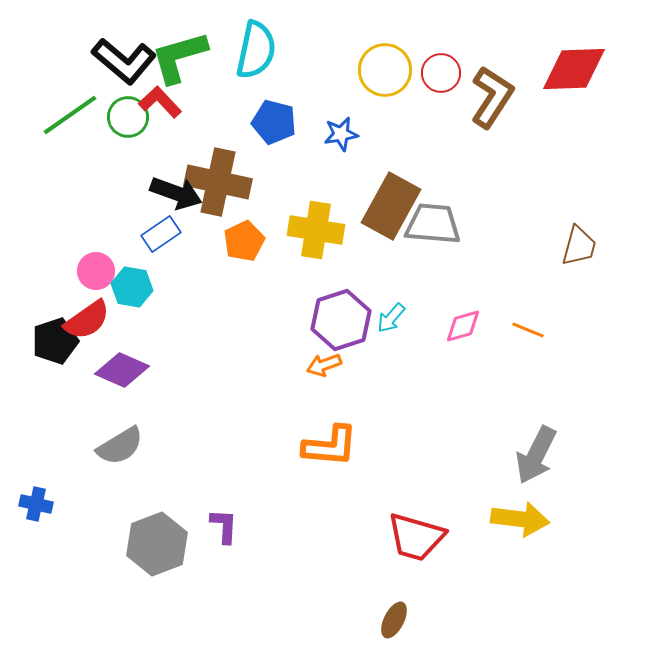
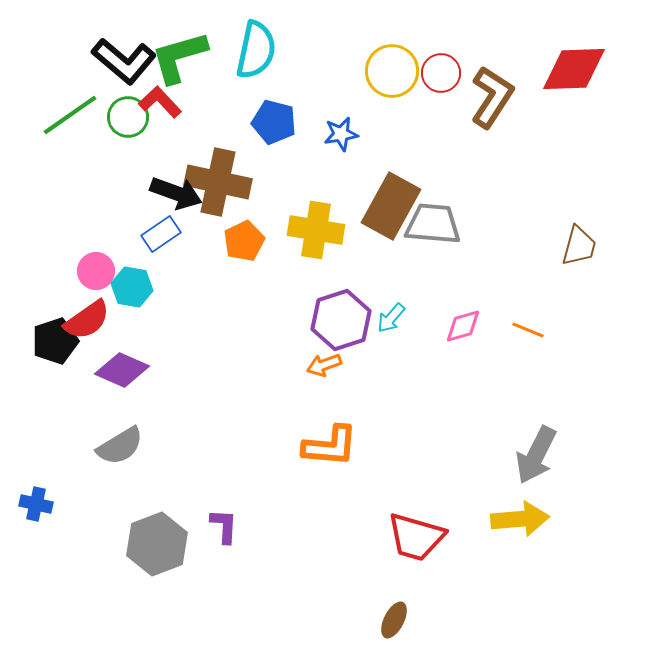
yellow circle: moved 7 px right, 1 px down
yellow arrow: rotated 12 degrees counterclockwise
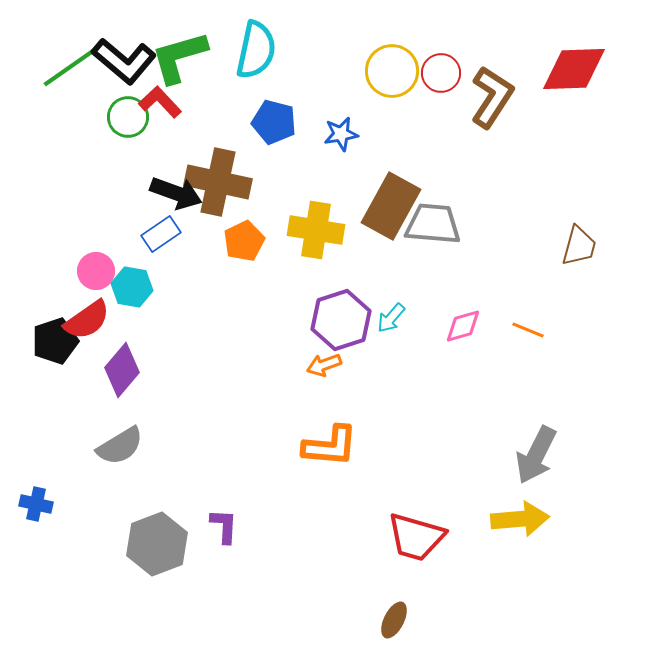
green line: moved 48 px up
purple diamond: rotated 74 degrees counterclockwise
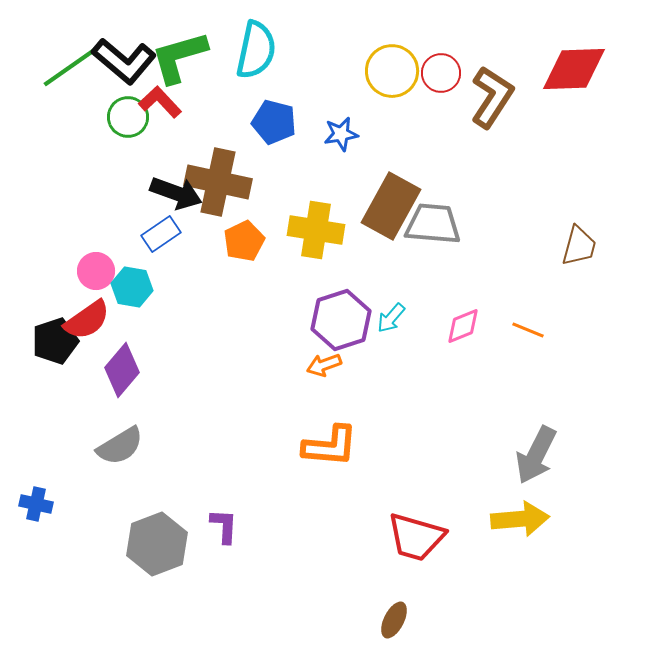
pink diamond: rotated 6 degrees counterclockwise
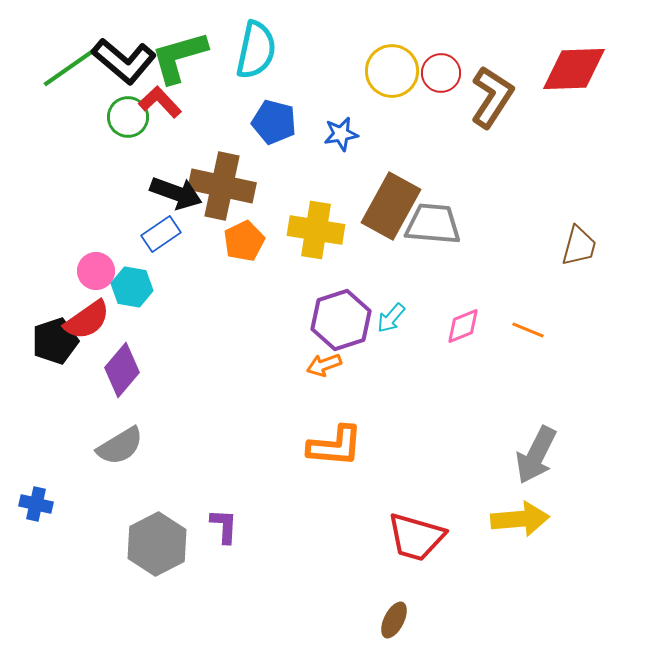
brown cross: moved 4 px right, 4 px down
orange L-shape: moved 5 px right
gray hexagon: rotated 6 degrees counterclockwise
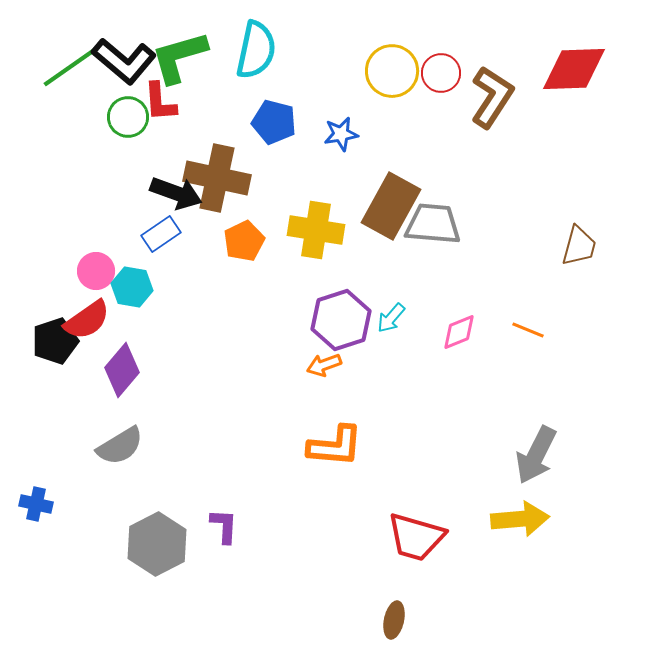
red L-shape: rotated 141 degrees counterclockwise
brown cross: moved 5 px left, 8 px up
pink diamond: moved 4 px left, 6 px down
brown ellipse: rotated 15 degrees counterclockwise
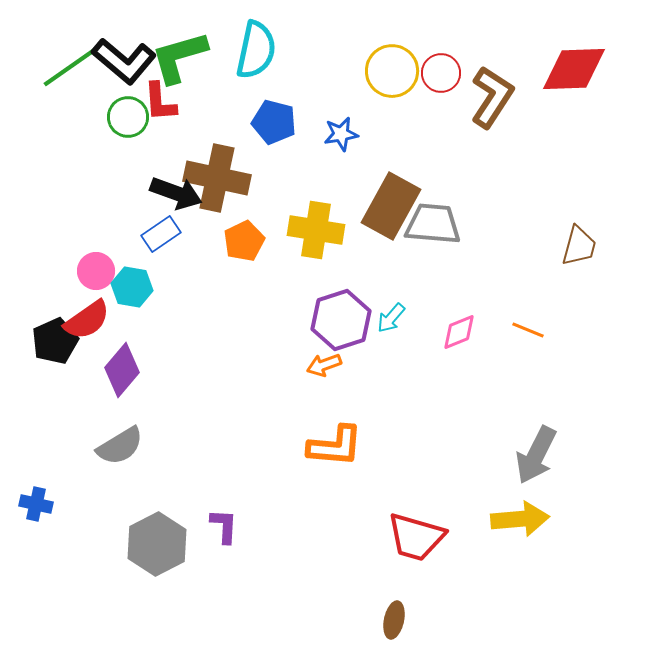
black pentagon: rotated 6 degrees counterclockwise
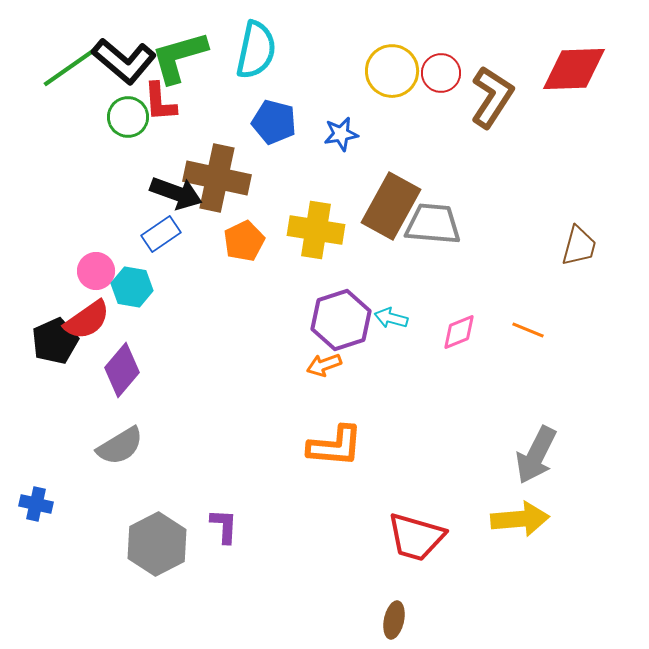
cyan arrow: rotated 64 degrees clockwise
